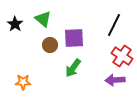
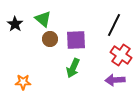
purple square: moved 2 px right, 2 px down
brown circle: moved 6 px up
red cross: moved 1 px left, 1 px up
green arrow: rotated 12 degrees counterclockwise
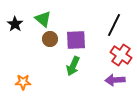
green arrow: moved 2 px up
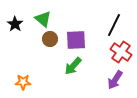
red cross: moved 3 px up
green arrow: rotated 18 degrees clockwise
purple arrow: rotated 54 degrees counterclockwise
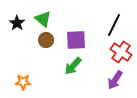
black star: moved 2 px right, 1 px up
brown circle: moved 4 px left, 1 px down
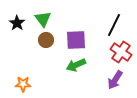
green triangle: rotated 12 degrees clockwise
green arrow: moved 3 px right, 1 px up; rotated 24 degrees clockwise
orange star: moved 2 px down
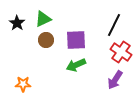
green triangle: rotated 42 degrees clockwise
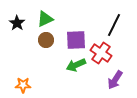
green triangle: moved 2 px right
red cross: moved 20 px left, 1 px down
orange star: moved 1 px down
